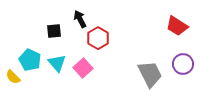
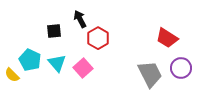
red trapezoid: moved 10 px left, 12 px down
purple circle: moved 2 px left, 4 px down
yellow semicircle: moved 1 px left, 2 px up
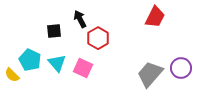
red trapezoid: moved 12 px left, 21 px up; rotated 95 degrees counterclockwise
pink square: rotated 24 degrees counterclockwise
gray trapezoid: rotated 112 degrees counterclockwise
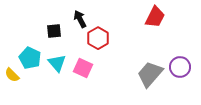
cyan pentagon: moved 2 px up
purple circle: moved 1 px left, 1 px up
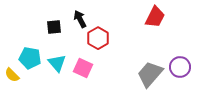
black square: moved 4 px up
cyan pentagon: rotated 15 degrees counterclockwise
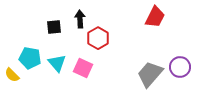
black arrow: rotated 24 degrees clockwise
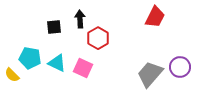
cyan triangle: rotated 24 degrees counterclockwise
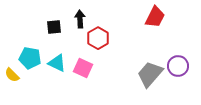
purple circle: moved 2 px left, 1 px up
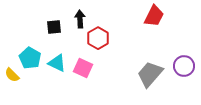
red trapezoid: moved 1 px left, 1 px up
cyan pentagon: rotated 20 degrees clockwise
purple circle: moved 6 px right
